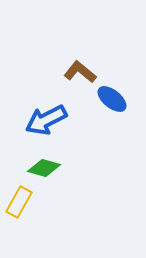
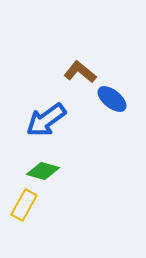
blue arrow: rotated 9 degrees counterclockwise
green diamond: moved 1 px left, 3 px down
yellow rectangle: moved 5 px right, 3 px down
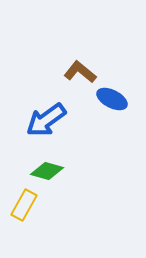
blue ellipse: rotated 12 degrees counterclockwise
green diamond: moved 4 px right
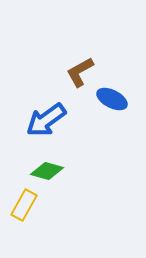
brown L-shape: rotated 68 degrees counterclockwise
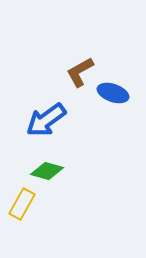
blue ellipse: moved 1 px right, 6 px up; rotated 8 degrees counterclockwise
yellow rectangle: moved 2 px left, 1 px up
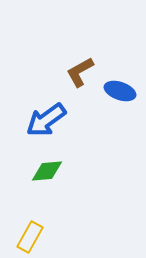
blue ellipse: moved 7 px right, 2 px up
green diamond: rotated 20 degrees counterclockwise
yellow rectangle: moved 8 px right, 33 px down
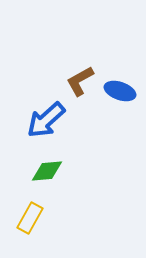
brown L-shape: moved 9 px down
blue arrow: rotated 6 degrees counterclockwise
yellow rectangle: moved 19 px up
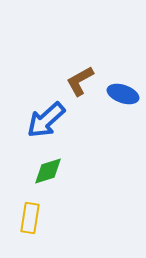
blue ellipse: moved 3 px right, 3 px down
green diamond: moved 1 px right; rotated 12 degrees counterclockwise
yellow rectangle: rotated 20 degrees counterclockwise
